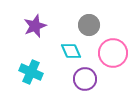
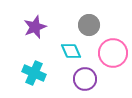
purple star: moved 1 px down
cyan cross: moved 3 px right, 1 px down
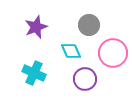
purple star: moved 1 px right
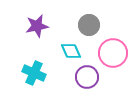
purple star: moved 1 px right, 1 px up; rotated 10 degrees clockwise
purple circle: moved 2 px right, 2 px up
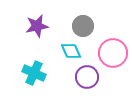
gray circle: moved 6 px left, 1 px down
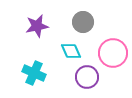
gray circle: moved 4 px up
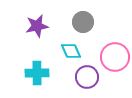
pink circle: moved 2 px right, 4 px down
cyan cross: moved 3 px right; rotated 25 degrees counterclockwise
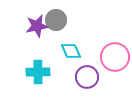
gray circle: moved 27 px left, 2 px up
cyan cross: moved 1 px right, 1 px up
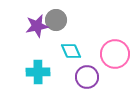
pink circle: moved 3 px up
